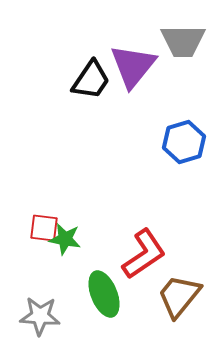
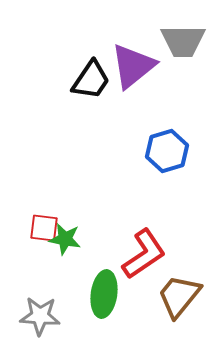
purple triangle: rotated 12 degrees clockwise
blue hexagon: moved 17 px left, 9 px down
green ellipse: rotated 30 degrees clockwise
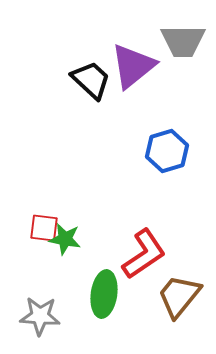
black trapezoid: rotated 81 degrees counterclockwise
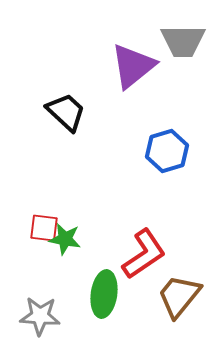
black trapezoid: moved 25 px left, 32 px down
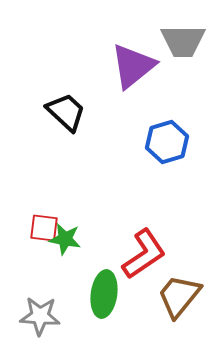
blue hexagon: moved 9 px up
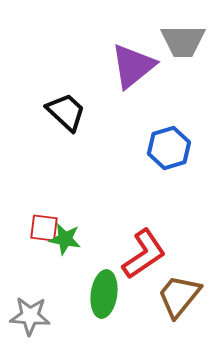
blue hexagon: moved 2 px right, 6 px down
gray star: moved 10 px left
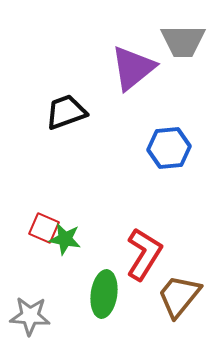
purple triangle: moved 2 px down
black trapezoid: rotated 63 degrees counterclockwise
blue hexagon: rotated 12 degrees clockwise
red square: rotated 16 degrees clockwise
red L-shape: rotated 24 degrees counterclockwise
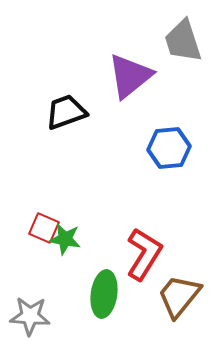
gray trapezoid: rotated 72 degrees clockwise
purple triangle: moved 3 px left, 8 px down
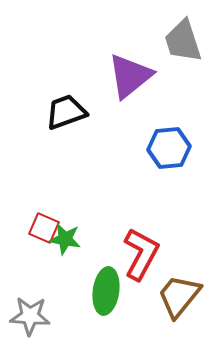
red L-shape: moved 3 px left; rotated 4 degrees counterclockwise
green ellipse: moved 2 px right, 3 px up
